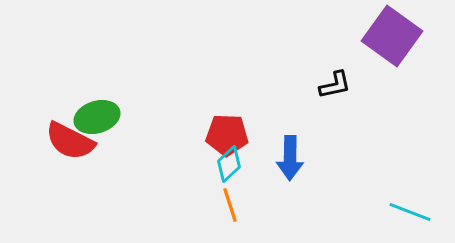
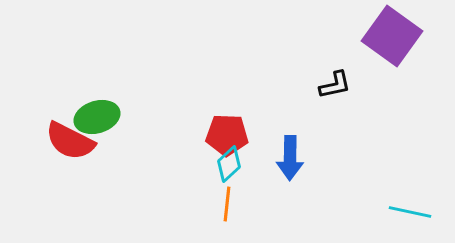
orange line: moved 3 px left, 1 px up; rotated 24 degrees clockwise
cyan line: rotated 9 degrees counterclockwise
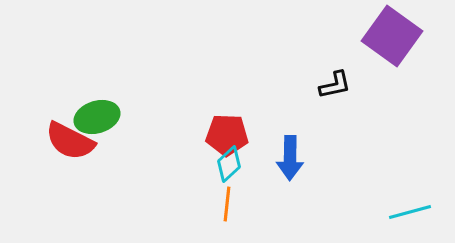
cyan line: rotated 27 degrees counterclockwise
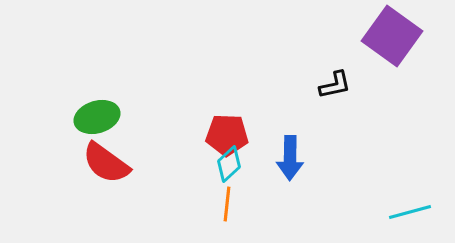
red semicircle: moved 36 px right, 22 px down; rotated 9 degrees clockwise
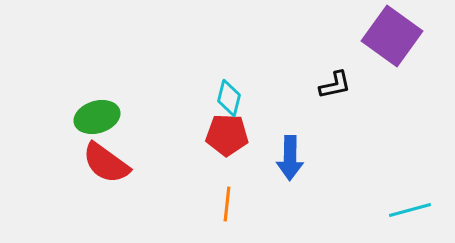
cyan diamond: moved 66 px up; rotated 33 degrees counterclockwise
cyan line: moved 2 px up
